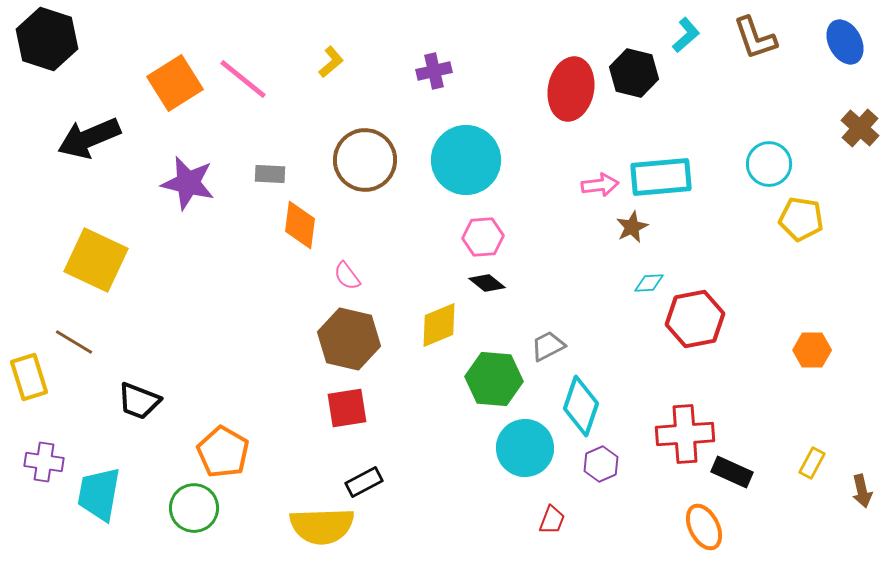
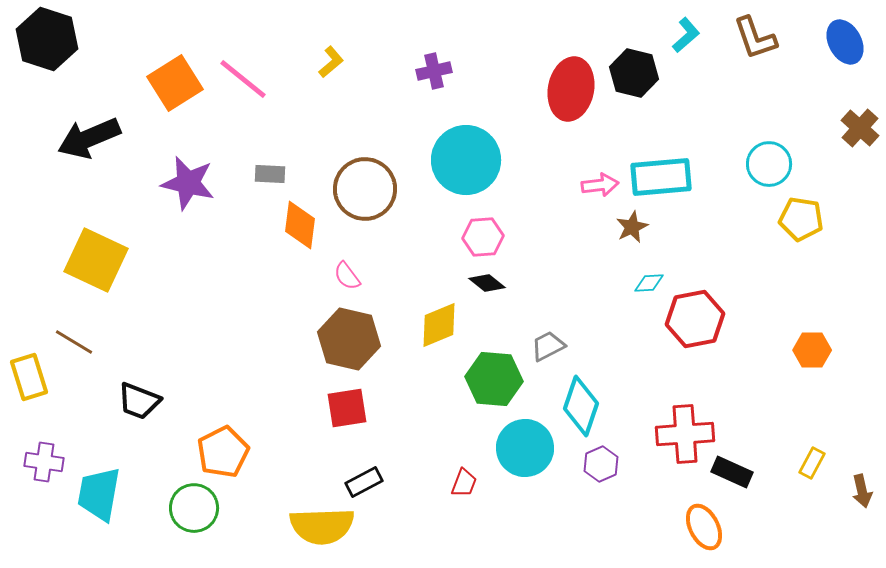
brown circle at (365, 160): moved 29 px down
orange pentagon at (223, 452): rotated 15 degrees clockwise
red trapezoid at (552, 520): moved 88 px left, 37 px up
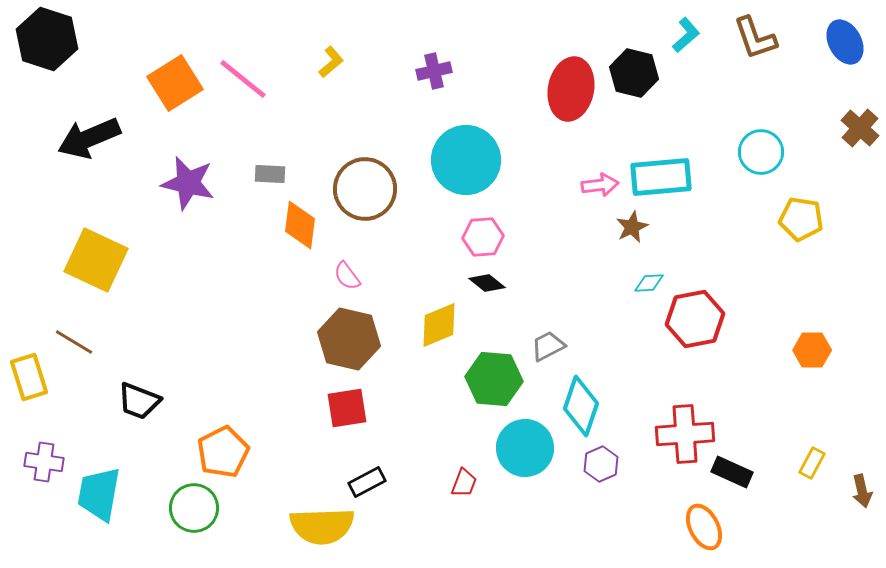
cyan circle at (769, 164): moved 8 px left, 12 px up
black rectangle at (364, 482): moved 3 px right
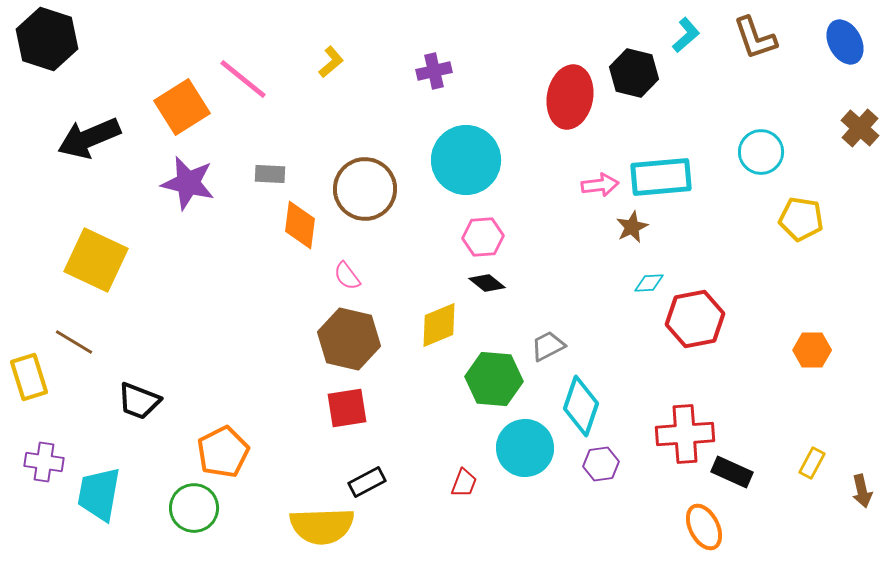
orange square at (175, 83): moved 7 px right, 24 px down
red ellipse at (571, 89): moved 1 px left, 8 px down
purple hexagon at (601, 464): rotated 16 degrees clockwise
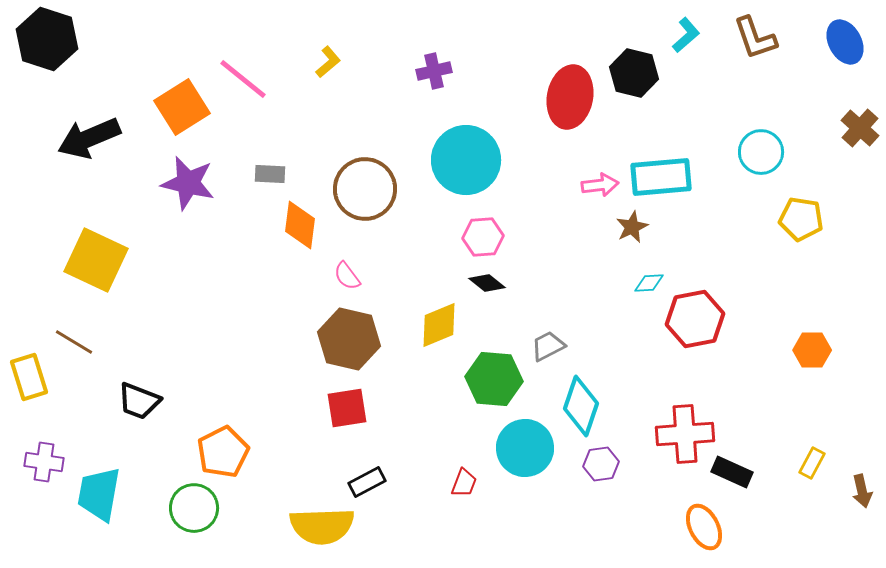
yellow L-shape at (331, 62): moved 3 px left
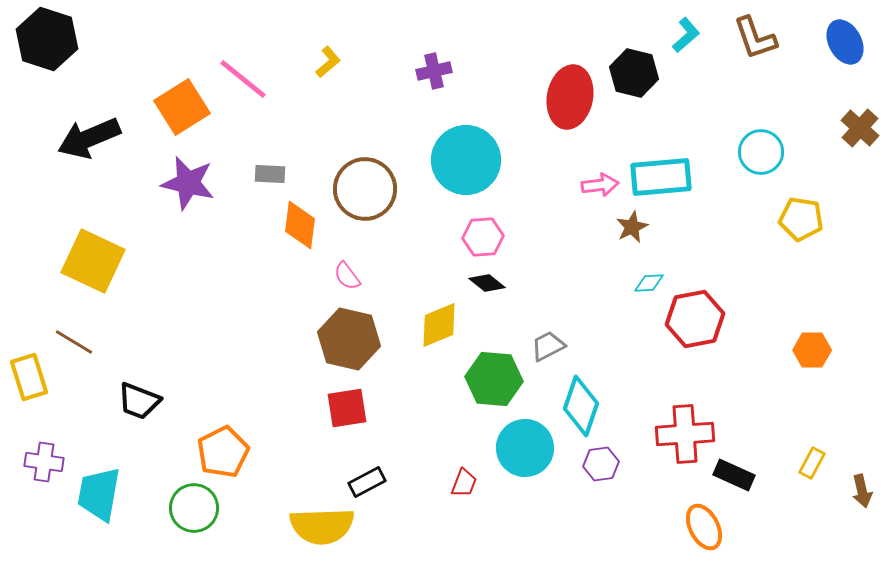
yellow square at (96, 260): moved 3 px left, 1 px down
black rectangle at (732, 472): moved 2 px right, 3 px down
